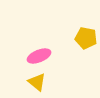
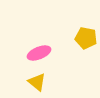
pink ellipse: moved 3 px up
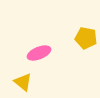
yellow triangle: moved 14 px left
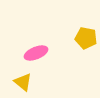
pink ellipse: moved 3 px left
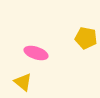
pink ellipse: rotated 40 degrees clockwise
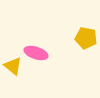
yellow triangle: moved 10 px left, 16 px up
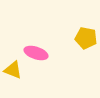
yellow triangle: moved 4 px down; rotated 18 degrees counterclockwise
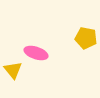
yellow triangle: rotated 30 degrees clockwise
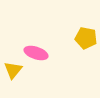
yellow triangle: rotated 18 degrees clockwise
